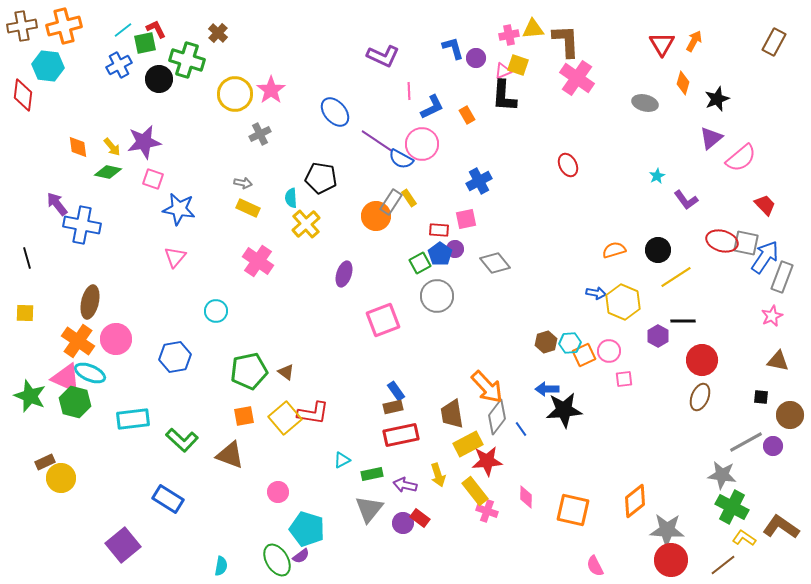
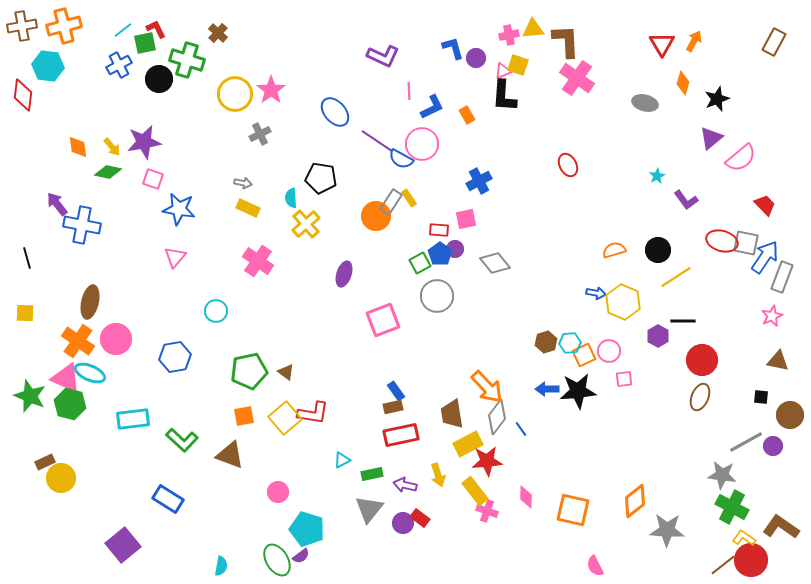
green hexagon at (75, 402): moved 5 px left, 2 px down
black star at (564, 410): moved 14 px right, 19 px up
red circle at (671, 560): moved 80 px right
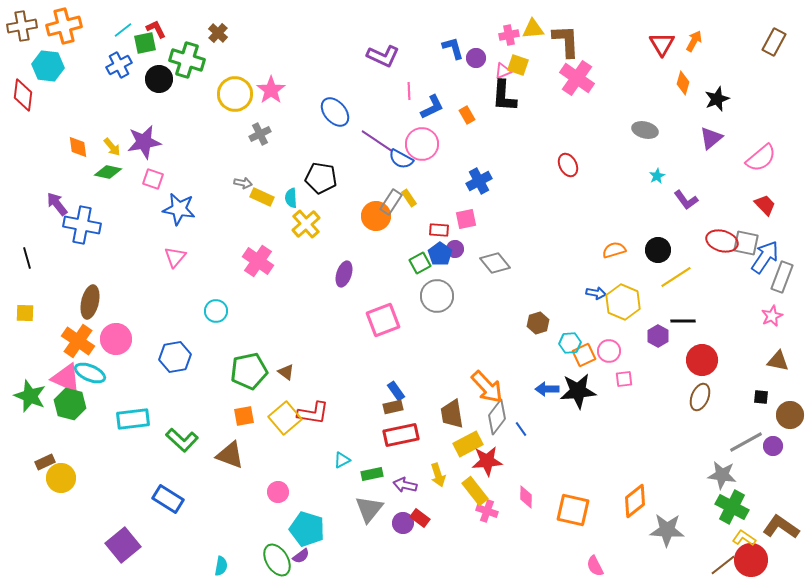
gray ellipse at (645, 103): moved 27 px down
pink semicircle at (741, 158): moved 20 px right
yellow rectangle at (248, 208): moved 14 px right, 11 px up
brown hexagon at (546, 342): moved 8 px left, 19 px up
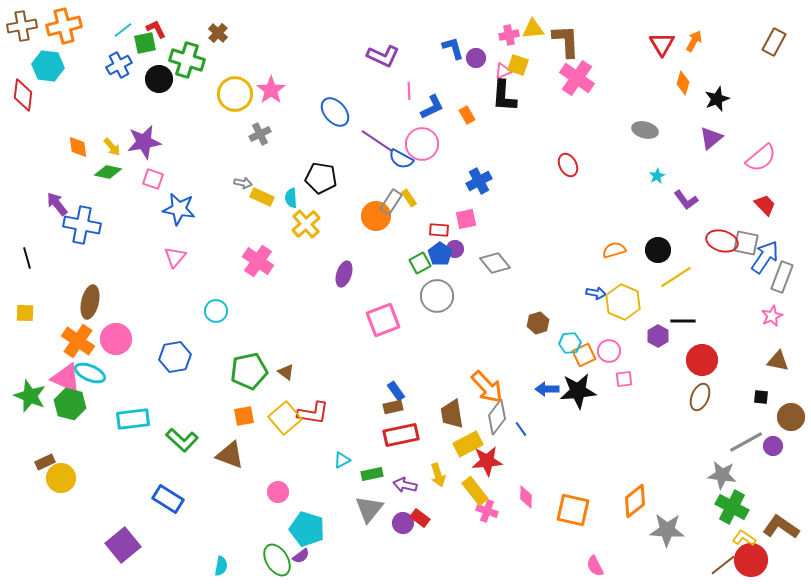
brown circle at (790, 415): moved 1 px right, 2 px down
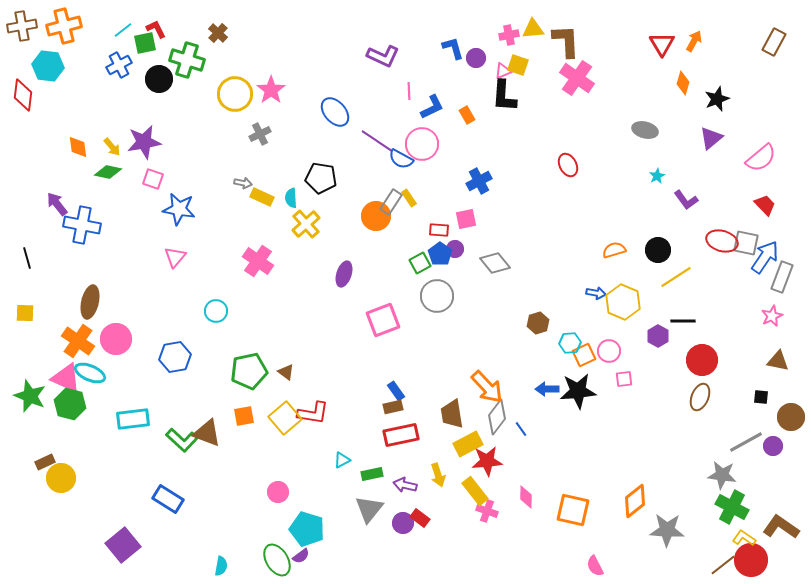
brown triangle at (230, 455): moved 23 px left, 22 px up
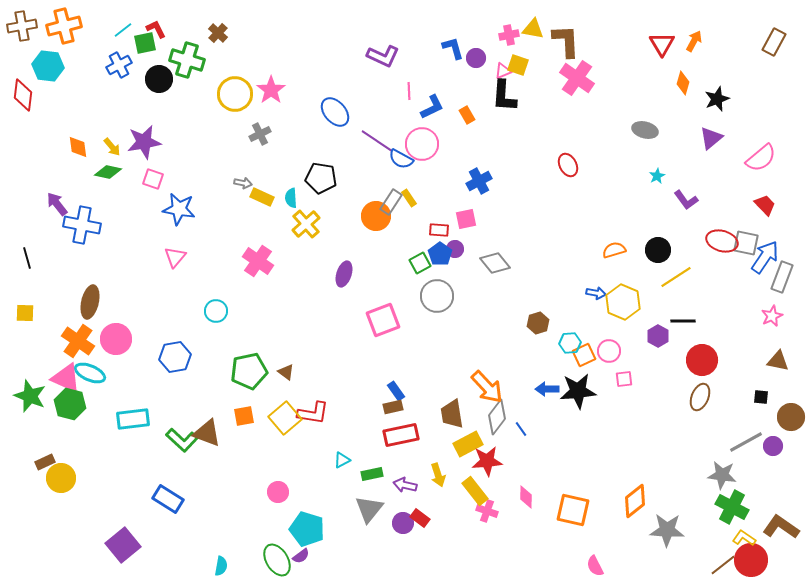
yellow triangle at (533, 29): rotated 15 degrees clockwise
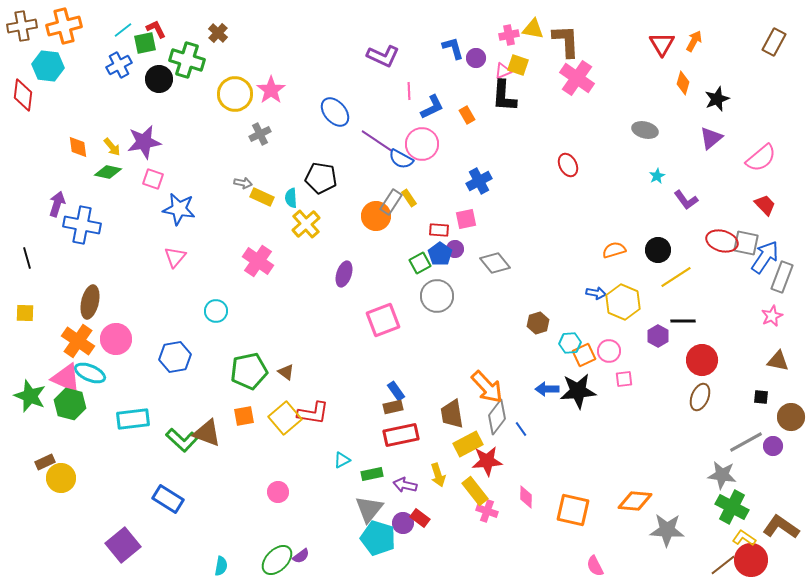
purple arrow at (57, 204): rotated 55 degrees clockwise
orange diamond at (635, 501): rotated 44 degrees clockwise
cyan pentagon at (307, 529): moved 71 px right, 9 px down
green ellipse at (277, 560): rotated 76 degrees clockwise
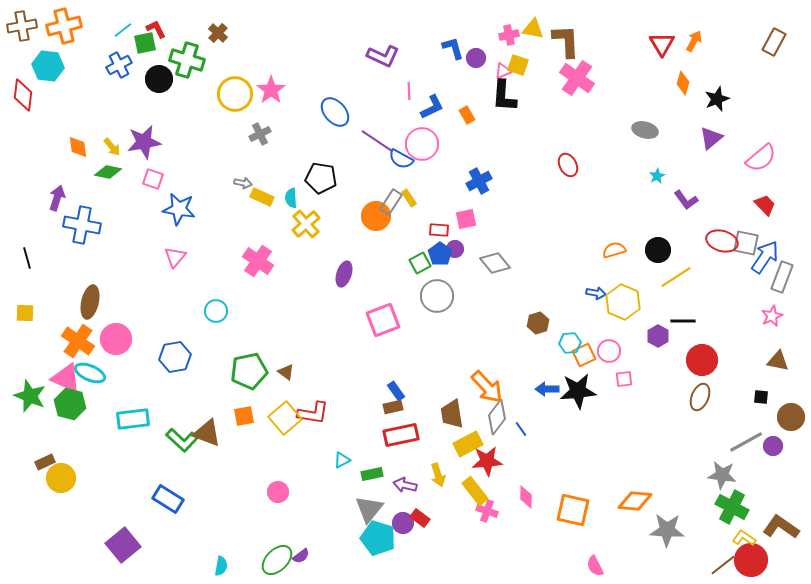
purple arrow at (57, 204): moved 6 px up
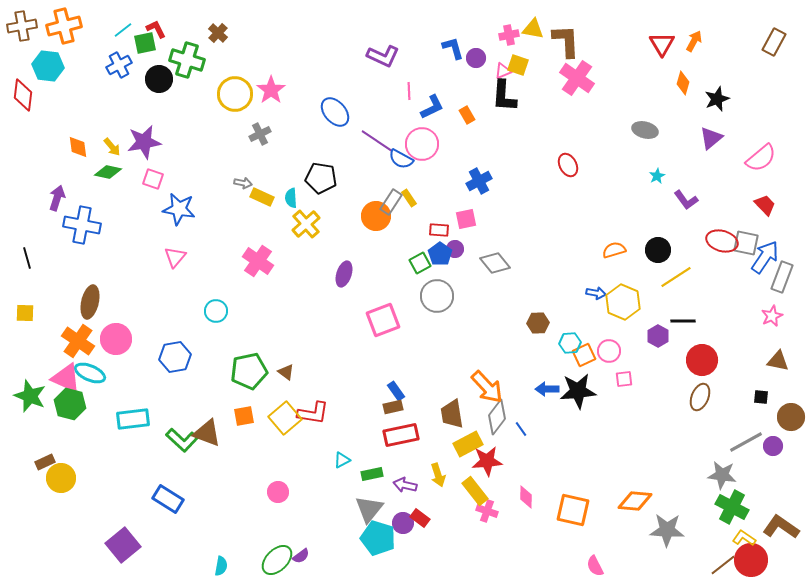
brown hexagon at (538, 323): rotated 15 degrees clockwise
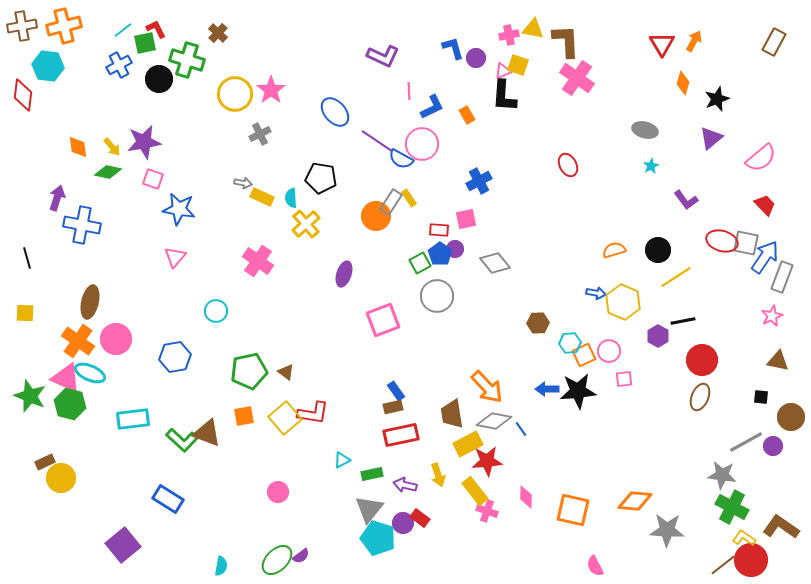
cyan star at (657, 176): moved 6 px left, 10 px up
black line at (683, 321): rotated 10 degrees counterclockwise
gray diamond at (497, 417): moved 3 px left, 4 px down; rotated 64 degrees clockwise
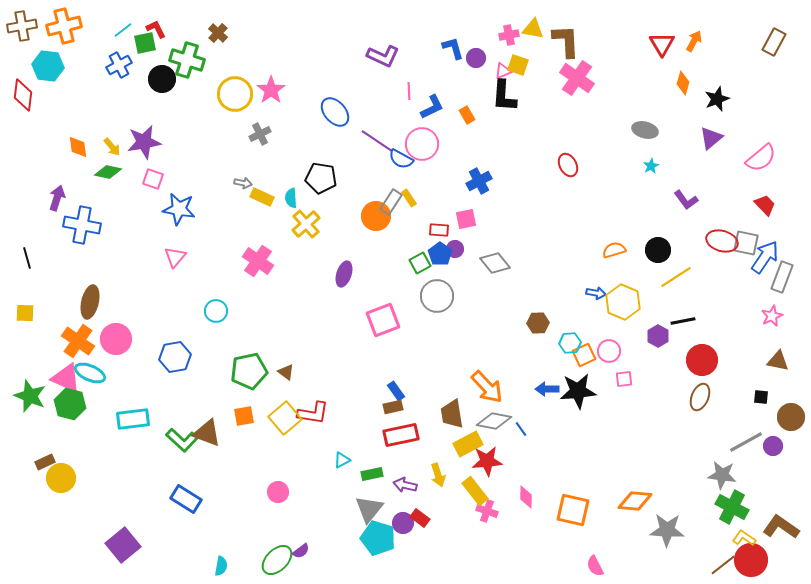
black circle at (159, 79): moved 3 px right
blue rectangle at (168, 499): moved 18 px right
purple semicircle at (301, 556): moved 5 px up
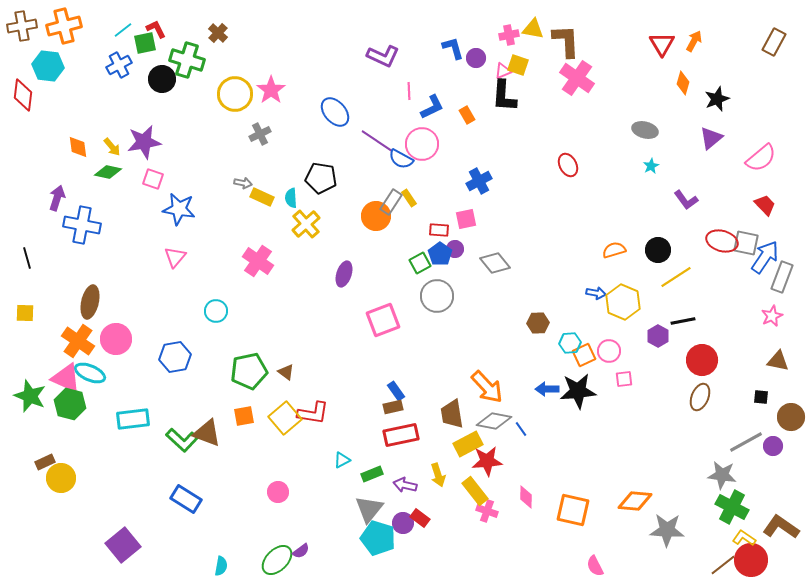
green rectangle at (372, 474): rotated 10 degrees counterclockwise
